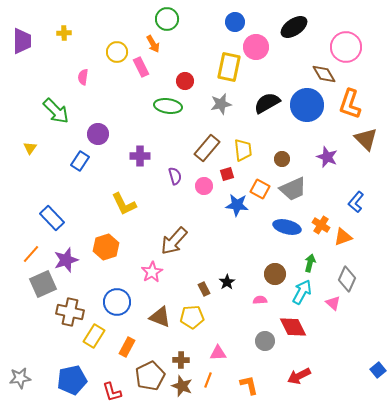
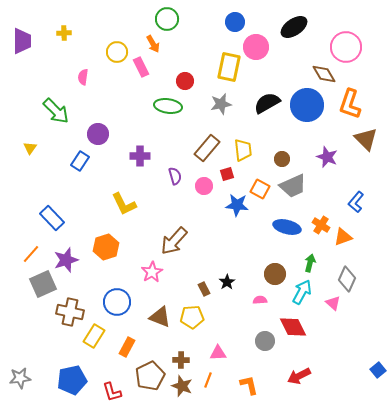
gray trapezoid at (293, 189): moved 3 px up
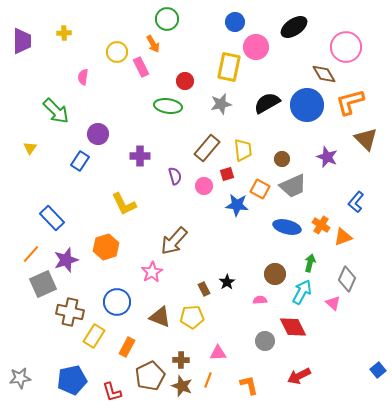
orange L-shape at (350, 104): moved 2 px up; rotated 56 degrees clockwise
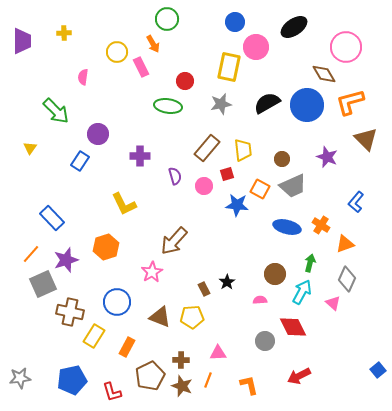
orange triangle at (343, 237): moved 2 px right, 7 px down
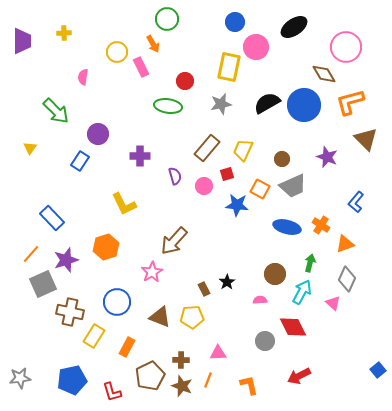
blue circle at (307, 105): moved 3 px left
yellow trapezoid at (243, 150): rotated 150 degrees counterclockwise
